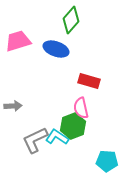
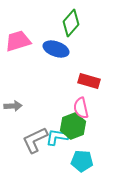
green diamond: moved 3 px down
cyan L-shape: rotated 25 degrees counterclockwise
cyan pentagon: moved 25 px left
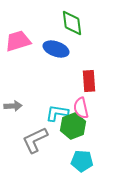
green diamond: moved 1 px right; rotated 48 degrees counterclockwise
red rectangle: rotated 70 degrees clockwise
cyan L-shape: moved 24 px up
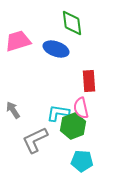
gray arrow: moved 4 px down; rotated 120 degrees counterclockwise
cyan L-shape: moved 1 px right
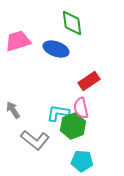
red rectangle: rotated 60 degrees clockwise
gray L-shape: rotated 116 degrees counterclockwise
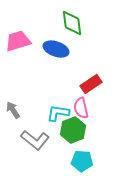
red rectangle: moved 2 px right, 3 px down
green hexagon: moved 4 px down
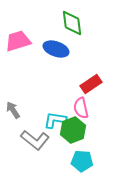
cyan L-shape: moved 3 px left, 7 px down
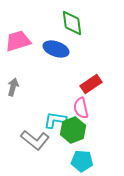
gray arrow: moved 23 px up; rotated 48 degrees clockwise
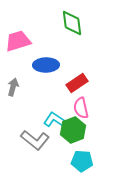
blue ellipse: moved 10 px left, 16 px down; rotated 20 degrees counterclockwise
red rectangle: moved 14 px left, 1 px up
cyan L-shape: rotated 25 degrees clockwise
